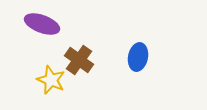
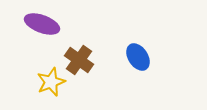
blue ellipse: rotated 44 degrees counterclockwise
yellow star: moved 2 px down; rotated 28 degrees clockwise
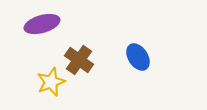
purple ellipse: rotated 36 degrees counterclockwise
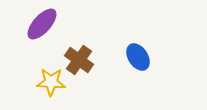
purple ellipse: rotated 32 degrees counterclockwise
yellow star: rotated 24 degrees clockwise
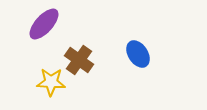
purple ellipse: moved 2 px right
blue ellipse: moved 3 px up
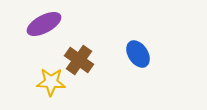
purple ellipse: rotated 20 degrees clockwise
